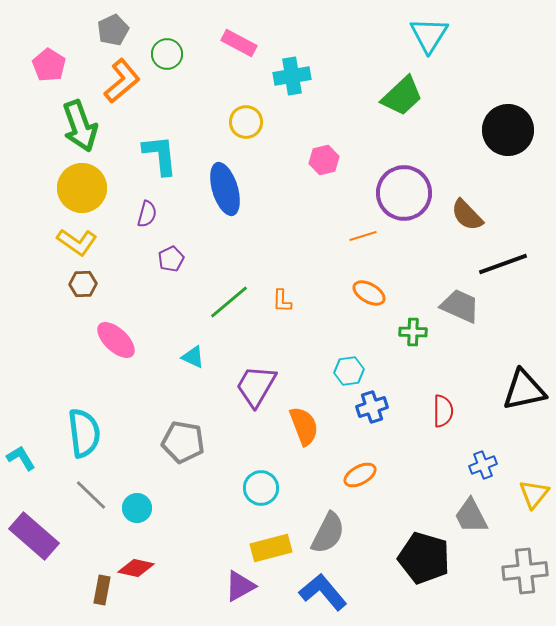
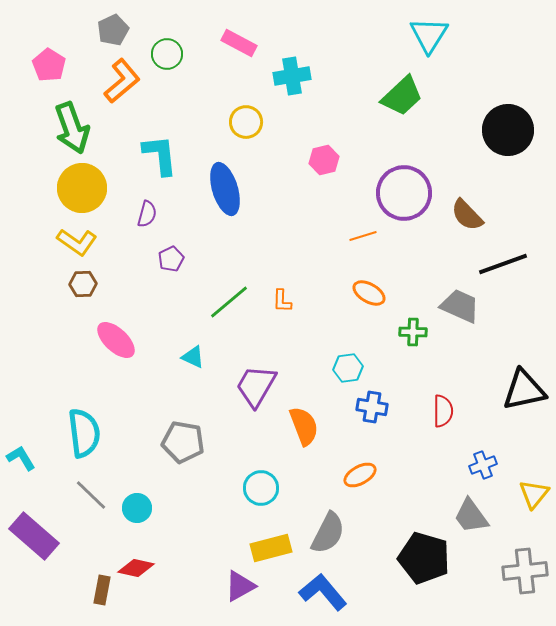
green arrow at (80, 126): moved 8 px left, 2 px down
cyan hexagon at (349, 371): moved 1 px left, 3 px up
blue cross at (372, 407): rotated 28 degrees clockwise
gray trapezoid at (471, 516): rotated 9 degrees counterclockwise
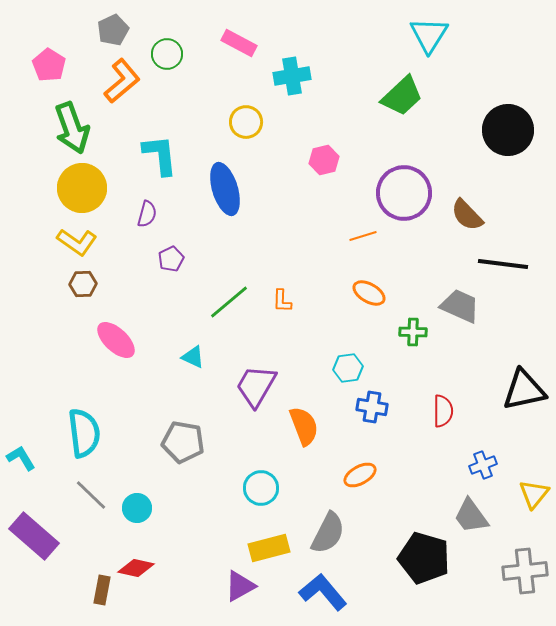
black line at (503, 264): rotated 27 degrees clockwise
yellow rectangle at (271, 548): moved 2 px left
